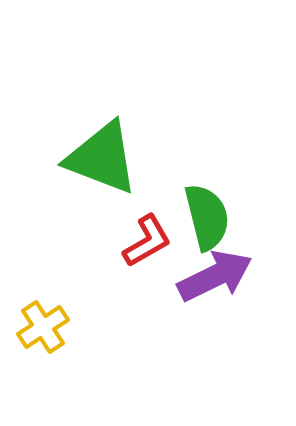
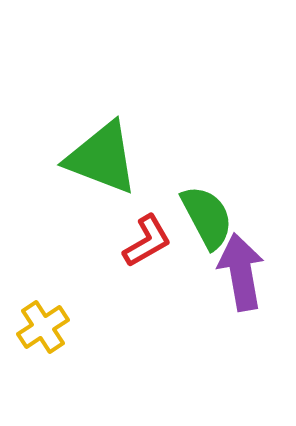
green semicircle: rotated 14 degrees counterclockwise
purple arrow: moved 26 px right, 4 px up; rotated 74 degrees counterclockwise
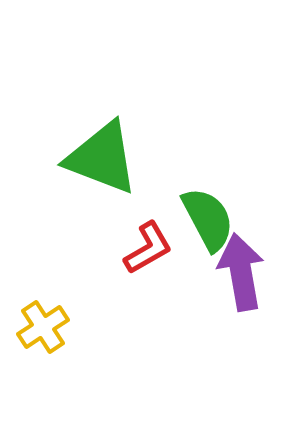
green semicircle: moved 1 px right, 2 px down
red L-shape: moved 1 px right, 7 px down
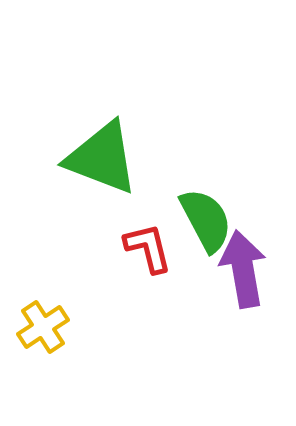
green semicircle: moved 2 px left, 1 px down
red L-shape: rotated 74 degrees counterclockwise
purple arrow: moved 2 px right, 3 px up
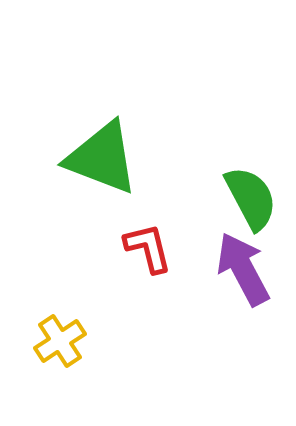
green semicircle: moved 45 px right, 22 px up
purple arrow: rotated 18 degrees counterclockwise
yellow cross: moved 17 px right, 14 px down
